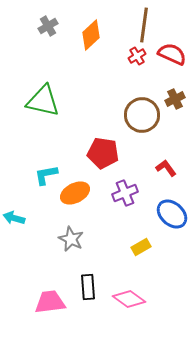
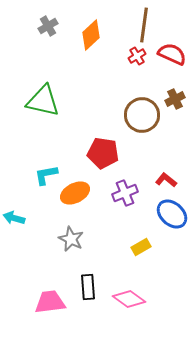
red L-shape: moved 12 px down; rotated 15 degrees counterclockwise
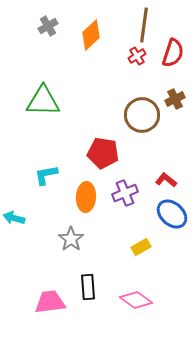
red semicircle: moved 1 px right, 1 px up; rotated 84 degrees clockwise
green triangle: rotated 12 degrees counterclockwise
orange ellipse: moved 11 px right, 4 px down; rotated 60 degrees counterclockwise
gray star: rotated 10 degrees clockwise
pink diamond: moved 7 px right, 1 px down
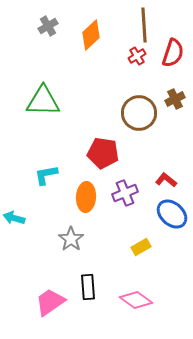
brown line: rotated 12 degrees counterclockwise
brown circle: moved 3 px left, 2 px up
pink trapezoid: rotated 28 degrees counterclockwise
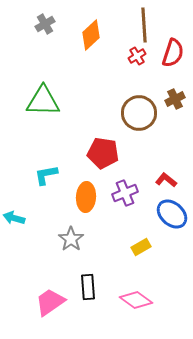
gray cross: moved 3 px left, 2 px up
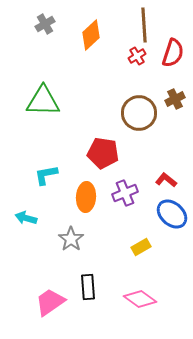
cyan arrow: moved 12 px right
pink diamond: moved 4 px right, 1 px up
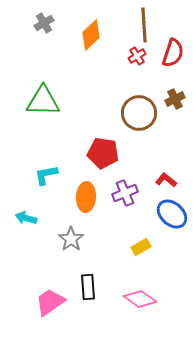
gray cross: moved 1 px left, 1 px up
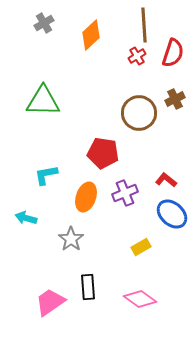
orange ellipse: rotated 16 degrees clockwise
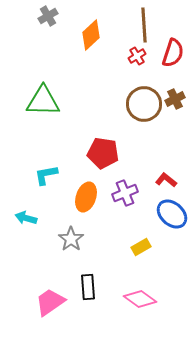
gray cross: moved 4 px right, 7 px up
brown circle: moved 5 px right, 9 px up
